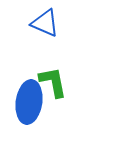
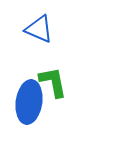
blue triangle: moved 6 px left, 6 px down
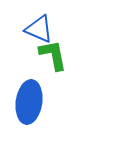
green L-shape: moved 27 px up
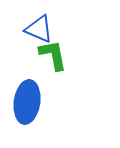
blue ellipse: moved 2 px left
